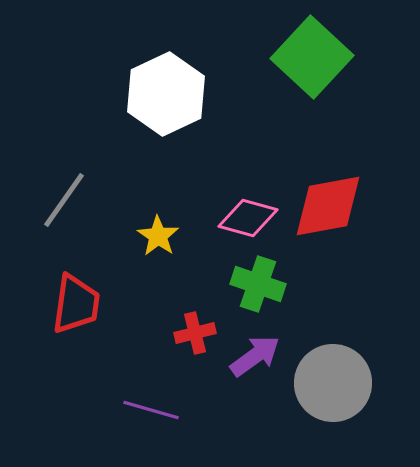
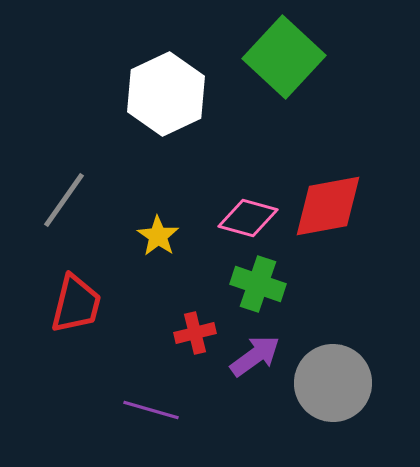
green square: moved 28 px left
red trapezoid: rotated 6 degrees clockwise
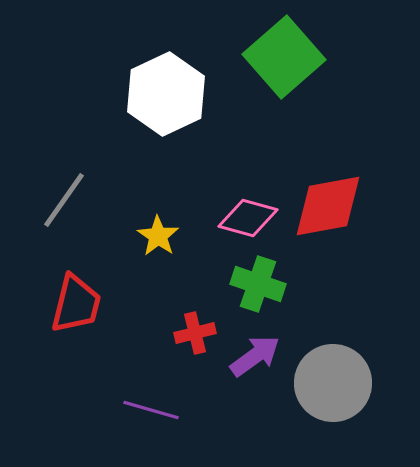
green square: rotated 6 degrees clockwise
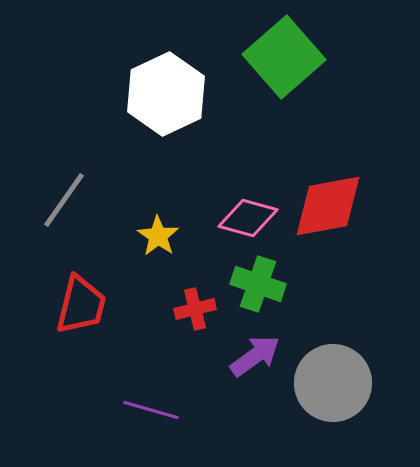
red trapezoid: moved 5 px right, 1 px down
red cross: moved 24 px up
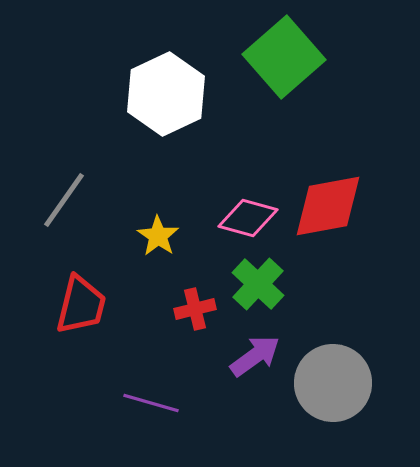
green cross: rotated 24 degrees clockwise
purple line: moved 7 px up
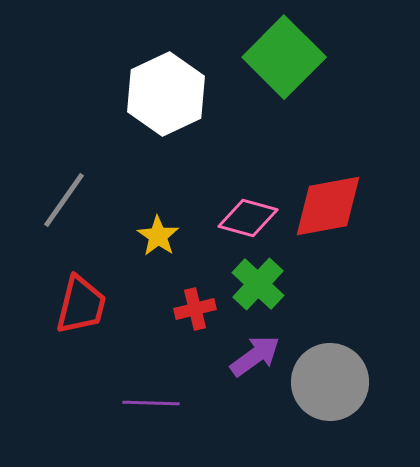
green square: rotated 4 degrees counterclockwise
gray circle: moved 3 px left, 1 px up
purple line: rotated 14 degrees counterclockwise
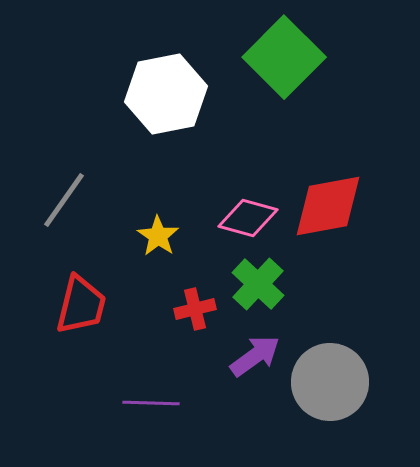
white hexagon: rotated 14 degrees clockwise
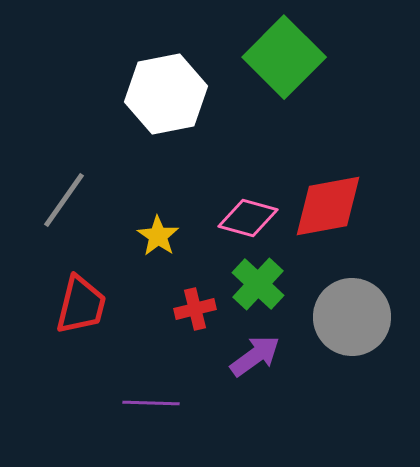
gray circle: moved 22 px right, 65 px up
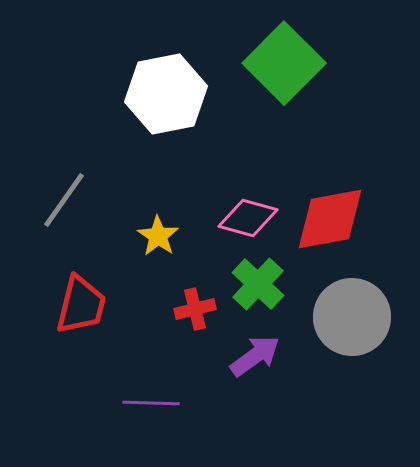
green square: moved 6 px down
red diamond: moved 2 px right, 13 px down
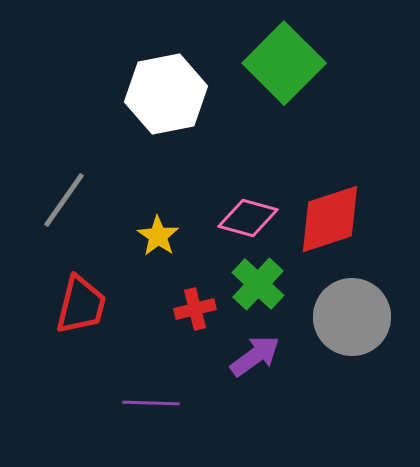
red diamond: rotated 8 degrees counterclockwise
